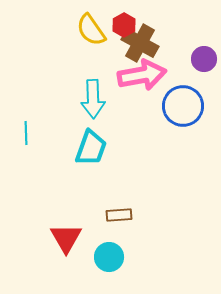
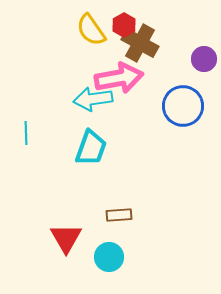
pink arrow: moved 23 px left, 3 px down
cyan arrow: rotated 84 degrees clockwise
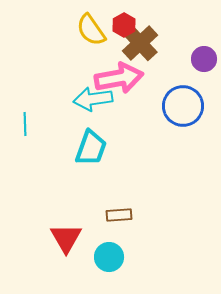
brown cross: rotated 18 degrees clockwise
cyan line: moved 1 px left, 9 px up
